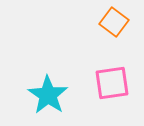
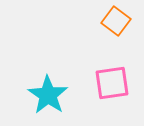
orange square: moved 2 px right, 1 px up
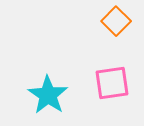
orange square: rotated 8 degrees clockwise
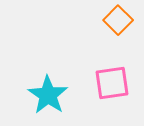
orange square: moved 2 px right, 1 px up
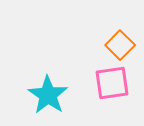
orange square: moved 2 px right, 25 px down
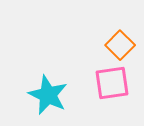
cyan star: rotated 9 degrees counterclockwise
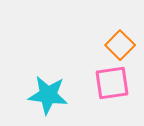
cyan star: rotated 18 degrees counterclockwise
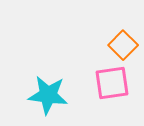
orange square: moved 3 px right
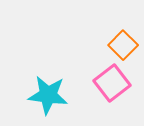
pink square: rotated 30 degrees counterclockwise
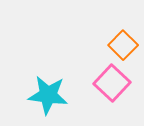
pink square: rotated 9 degrees counterclockwise
